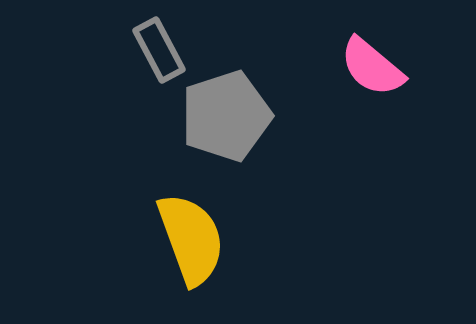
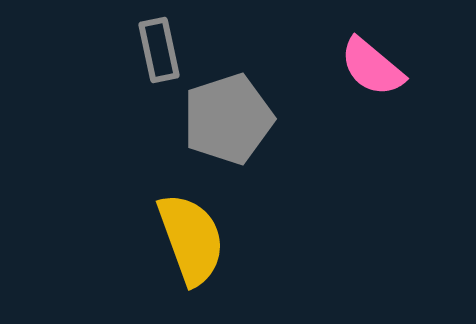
gray rectangle: rotated 16 degrees clockwise
gray pentagon: moved 2 px right, 3 px down
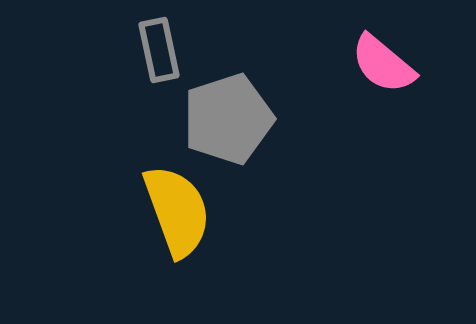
pink semicircle: moved 11 px right, 3 px up
yellow semicircle: moved 14 px left, 28 px up
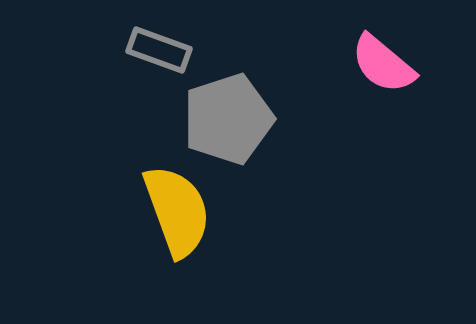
gray rectangle: rotated 58 degrees counterclockwise
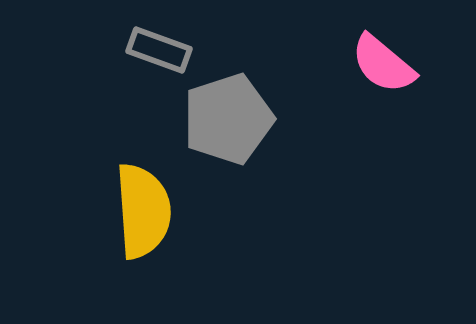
yellow semicircle: moved 34 px left; rotated 16 degrees clockwise
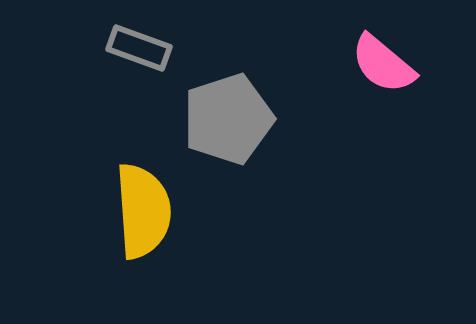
gray rectangle: moved 20 px left, 2 px up
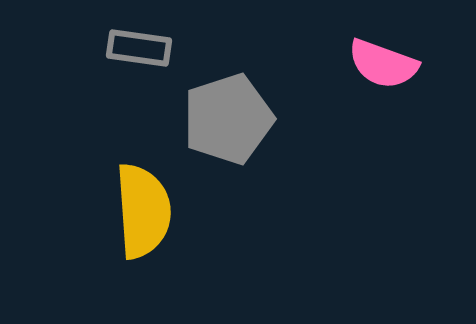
gray rectangle: rotated 12 degrees counterclockwise
pink semicircle: rotated 20 degrees counterclockwise
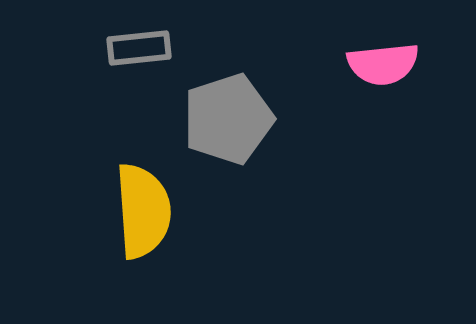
gray rectangle: rotated 14 degrees counterclockwise
pink semicircle: rotated 26 degrees counterclockwise
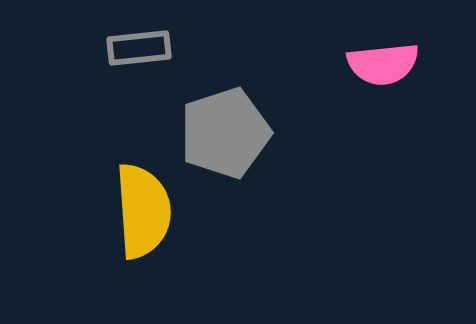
gray pentagon: moved 3 px left, 14 px down
